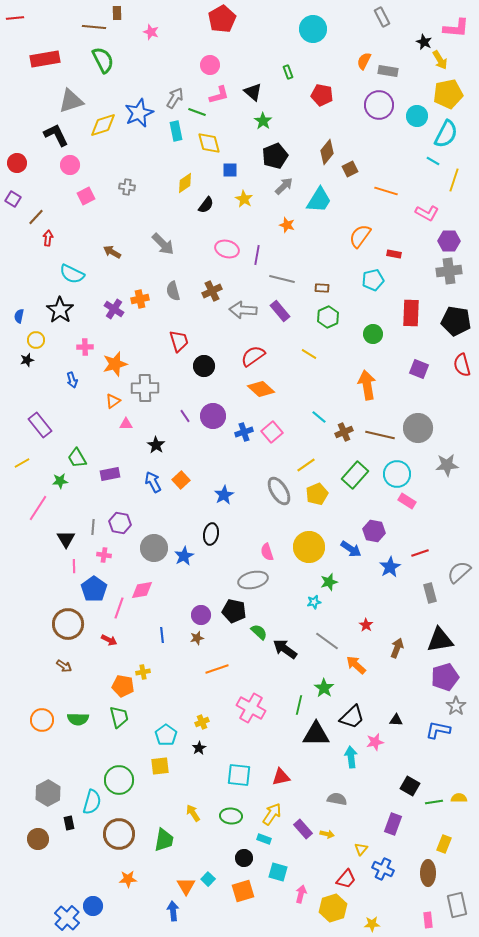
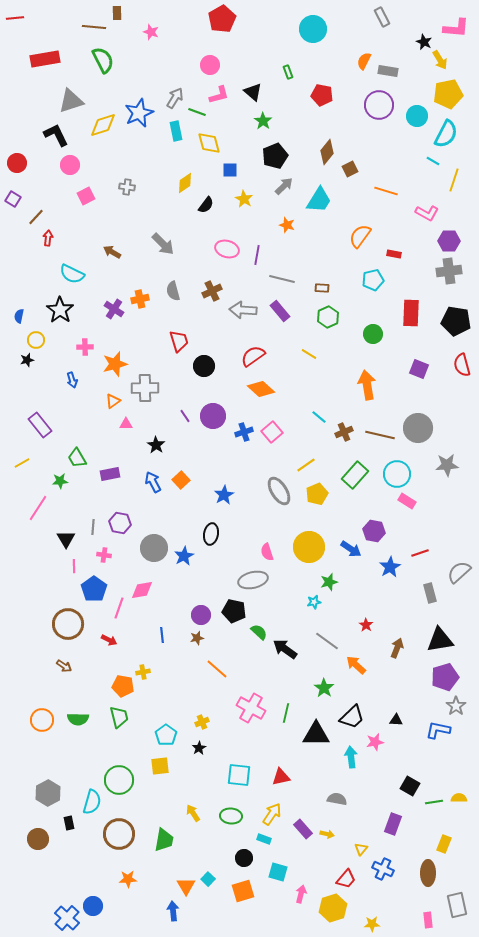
orange line at (217, 669): rotated 60 degrees clockwise
green line at (299, 705): moved 13 px left, 8 px down
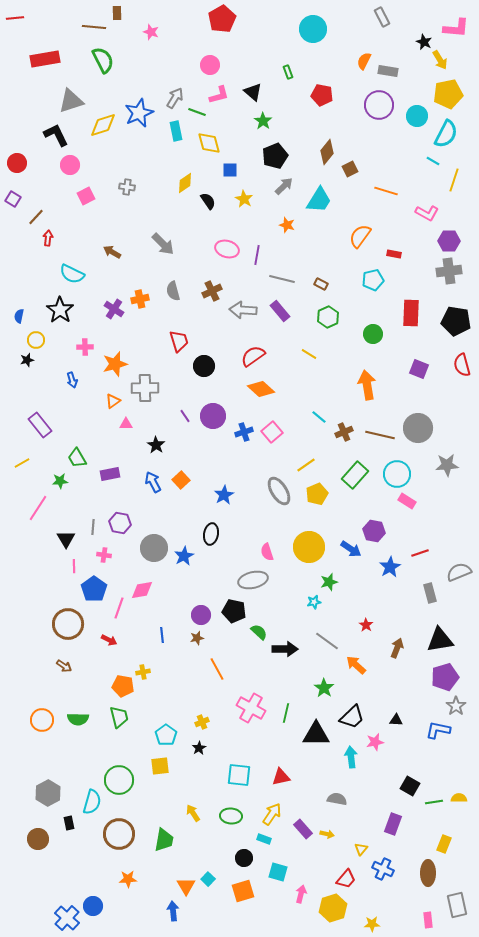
black semicircle at (206, 205): moved 2 px right, 4 px up; rotated 72 degrees counterclockwise
brown rectangle at (322, 288): moved 1 px left, 4 px up; rotated 24 degrees clockwise
gray semicircle at (459, 572): rotated 20 degrees clockwise
black arrow at (285, 649): rotated 145 degrees clockwise
orange line at (217, 669): rotated 20 degrees clockwise
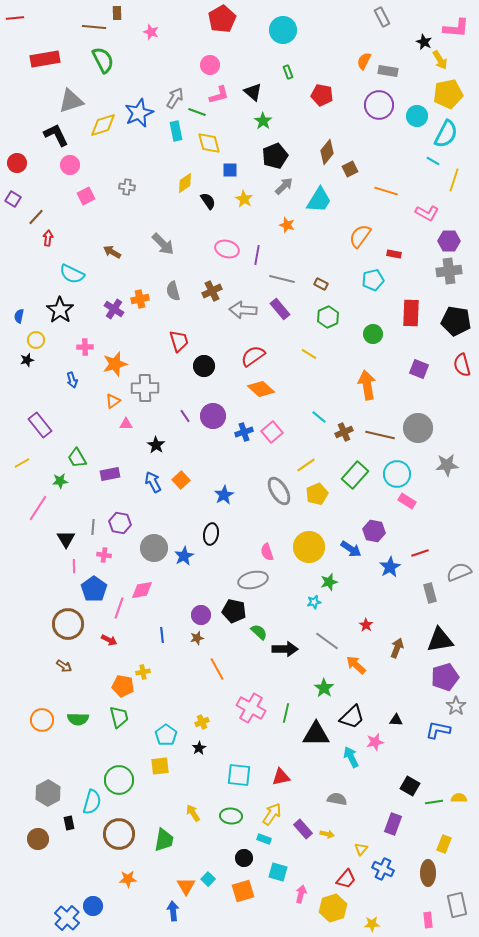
cyan circle at (313, 29): moved 30 px left, 1 px down
purple rectangle at (280, 311): moved 2 px up
cyan arrow at (351, 757): rotated 20 degrees counterclockwise
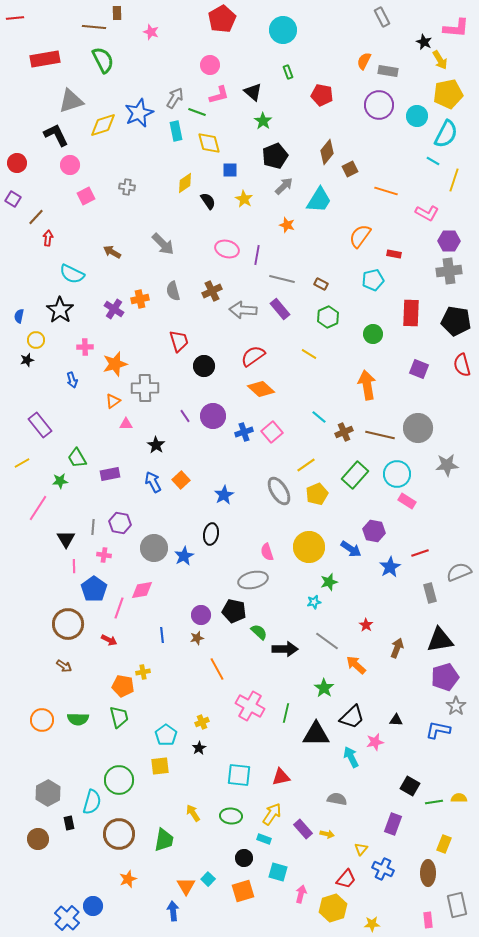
pink cross at (251, 708): moved 1 px left, 2 px up
orange star at (128, 879): rotated 18 degrees counterclockwise
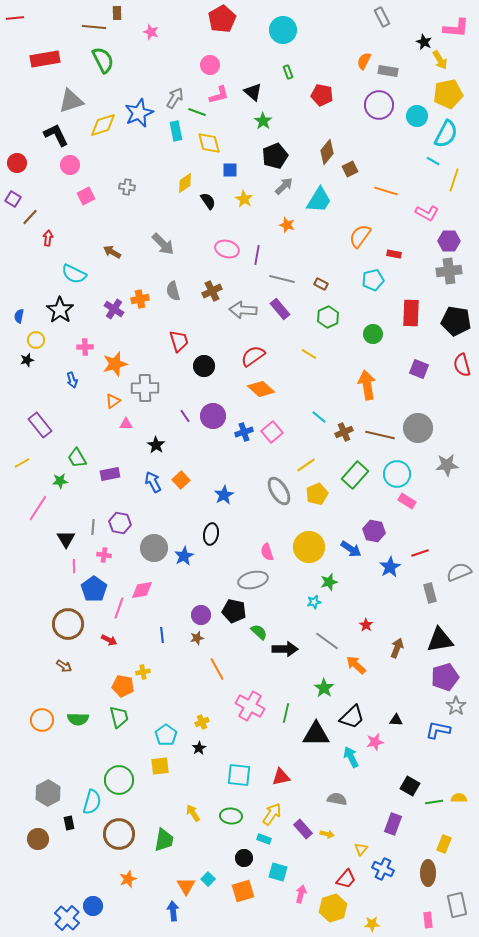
brown line at (36, 217): moved 6 px left
cyan semicircle at (72, 274): moved 2 px right
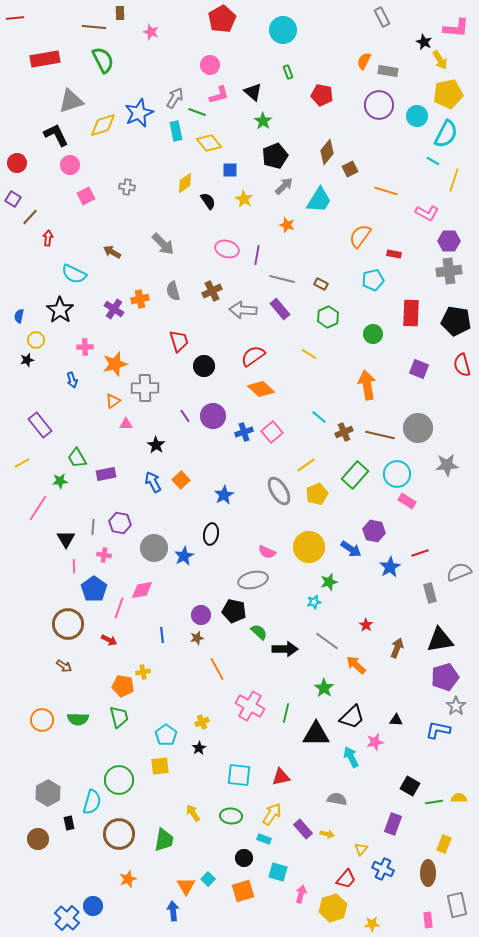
brown rectangle at (117, 13): moved 3 px right
yellow diamond at (209, 143): rotated 25 degrees counterclockwise
purple rectangle at (110, 474): moved 4 px left
pink semicircle at (267, 552): rotated 48 degrees counterclockwise
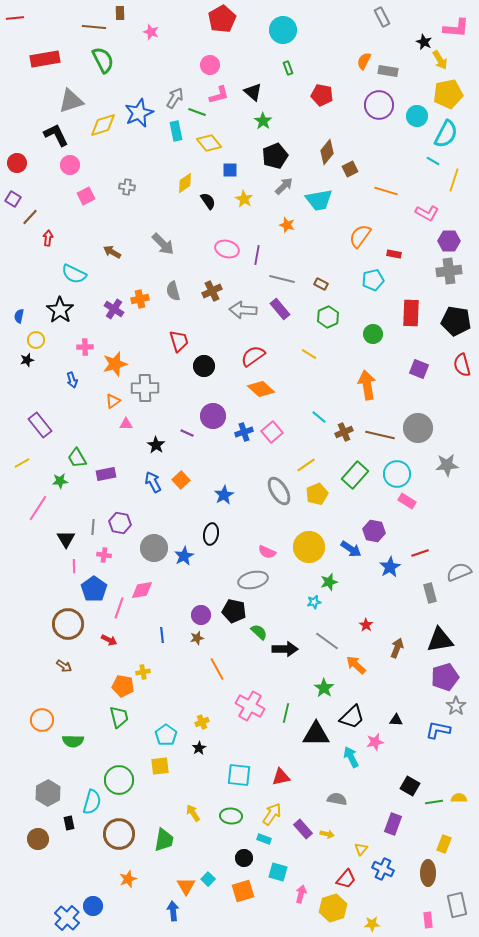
green rectangle at (288, 72): moved 4 px up
cyan trapezoid at (319, 200): rotated 48 degrees clockwise
purple line at (185, 416): moved 2 px right, 17 px down; rotated 32 degrees counterclockwise
green semicircle at (78, 719): moved 5 px left, 22 px down
